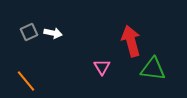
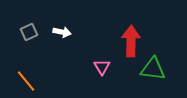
white arrow: moved 9 px right, 1 px up
red arrow: rotated 16 degrees clockwise
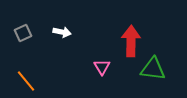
gray square: moved 6 px left, 1 px down
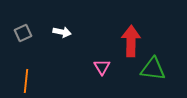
orange line: rotated 45 degrees clockwise
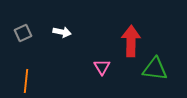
green triangle: moved 2 px right
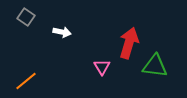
gray square: moved 3 px right, 16 px up; rotated 30 degrees counterclockwise
red arrow: moved 2 px left, 2 px down; rotated 16 degrees clockwise
green triangle: moved 3 px up
orange line: rotated 45 degrees clockwise
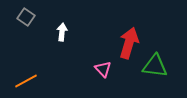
white arrow: rotated 96 degrees counterclockwise
pink triangle: moved 1 px right, 2 px down; rotated 12 degrees counterclockwise
orange line: rotated 10 degrees clockwise
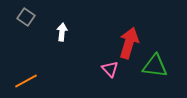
pink triangle: moved 7 px right
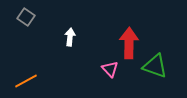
white arrow: moved 8 px right, 5 px down
red arrow: rotated 16 degrees counterclockwise
green triangle: rotated 12 degrees clockwise
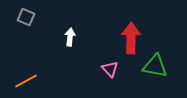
gray square: rotated 12 degrees counterclockwise
red arrow: moved 2 px right, 5 px up
green triangle: rotated 8 degrees counterclockwise
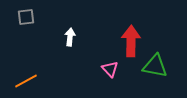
gray square: rotated 30 degrees counterclockwise
red arrow: moved 3 px down
